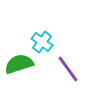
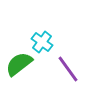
green semicircle: rotated 20 degrees counterclockwise
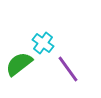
cyan cross: moved 1 px right, 1 px down
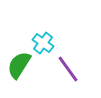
green semicircle: moved 1 px down; rotated 20 degrees counterclockwise
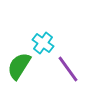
green semicircle: moved 1 px down
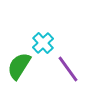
cyan cross: rotated 10 degrees clockwise
